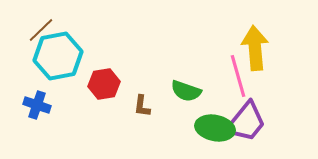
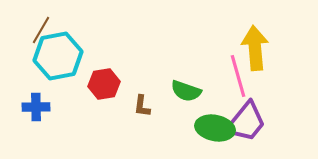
brown line: rotated 16 degrees counterclockwise
blue cross: moved 1 px left, 2 px down; rotated 20 degrees counterclockwise
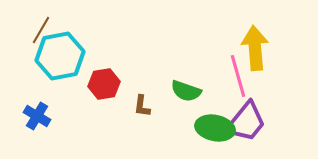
cyan hexagon: moved 2 px right
blue cross: moved 1 px right, 9 px down; rotated 32 degrees clockwise
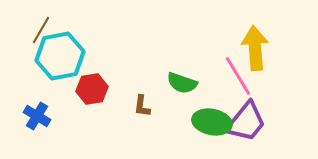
pink line: rotated 15 degrees counterclockwise
red hexagon: moved 12 px left, 5 px down
green semicircle: moved 4 px left, 8 px up
green ellipse: moved 3 px left, 6 px up
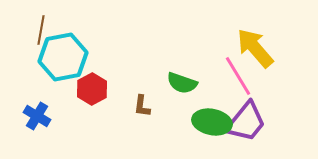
brown line: rotated 20 degrees counterclockwise
yellow arrow: rotated 36 degrees counterclockwise
cyan hexagon: moved 3 px right, 1 px down
red hexagon: rotated 20 degrees counterclockwise
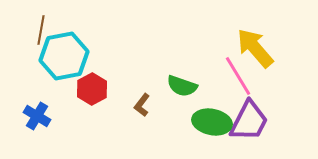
cyan hexagon: moved 1 px right, 1 px up
green semicircle: moved 3 px down
brown L-shape: moved 1 px up; rotated 30 degrees clockwise
purple trapezoid: moved 3 px right, 1 px up; rotated 12 degrees counterclockwise
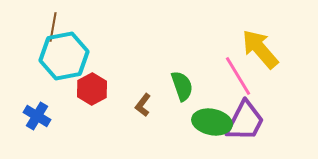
brown line: moved 12 px right, 3 px up
yellow arrow: moved 5 px right, 1 px down
green semicircle: rotated 128 degrees counterclockwise
brown L-shape: moved 1 px right
purple trapezoid: moved 4 px left
